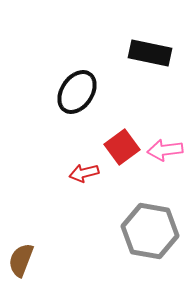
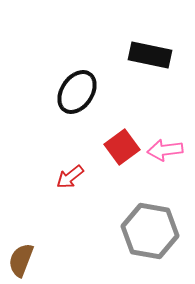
black rectangle: moved 2 px down
red arrow: moved 14 px left, 4 px down; rotated 24 degrees counterclockwise
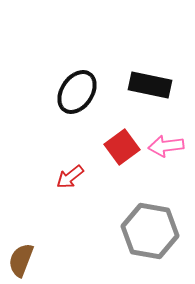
black rectangle: moved 30 px down
pink arrow: moved 1 px right, 4 px up
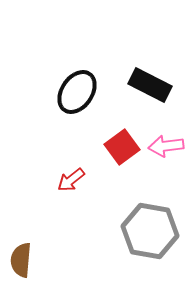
black rectangle: rotated 15 degrees clockwise
red arrow: moved 1 px right, 3 px down
brown semicircle: rotated 16 degrees counterclockwise
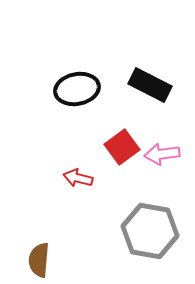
black ellipse: moved 3 px up; rotated 45 degrees clockwise
pink arrow: moved 4 px left, 8 px down
red arrow: moved 7 px right, 2 px up; rotated 52 degrees clockwise
brown semicircle: moved 18 px right
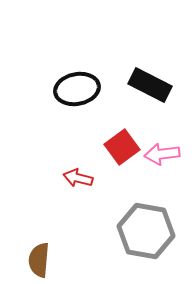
gray hexagon: moved 4 px left
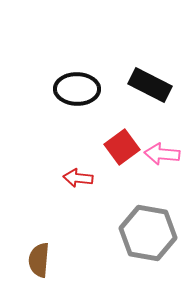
black ellipse: rotated 12 degrees clockwise
pink arrow: rotated 12 degrees clockwise
red arrow: rotated 8 degrees counterclockwise
gray hexagon: moved 2 px right, 2 px down
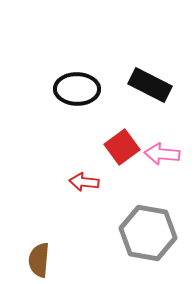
red arrow: moved 6 px right, 4 px down
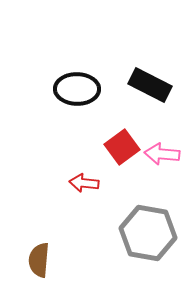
red arrow: moved 1 px down
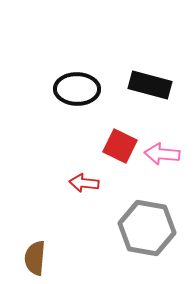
black rectangle: rotated 12 degrees counterclockwise
red square: moved 2 px left, 1 px up; rotated 28 degrees counterclockwise
gray hexagon: moved 1 px left, 5 px up
brown semicircle: moved 4 px left, 2 px up
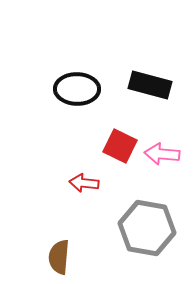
brown semicircle: moved 24 px right, 1 px up
